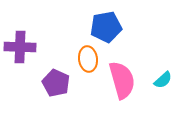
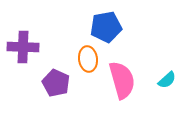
purple cross: moved 3 px right
cyan semicircle: moved 4 px right
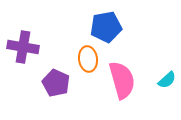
purple cross: rotated 8 degrees clockwise
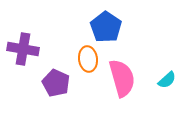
blue pentagon: rotated 28 degrees counterclockwise
purple cross: moved 2 px down
pink semicircle: moved 2 px up
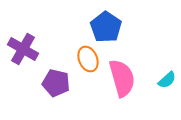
purple cross: rotated 20 degrees clockwise
orange ellipse: rotated 15 degrees counterclockwise
purple pentagon: rotated 12 degrees counterclockwise
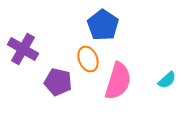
blue pentagon: moved 3 px left, 2 px up
pink semicircle: moved 4 px left, 3 px down; rotated 33 degrees clockwise
purple pentagon: moved 2 px right, 1 px up
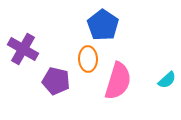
orange ellipse: rotated 20 degrees clockwise
purple pentagon: moved 2 px left, 1 px up
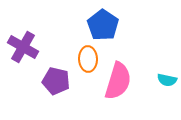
purple cross: moved 2 px up
cyan semicircle: rotated 54 degrees clockwise
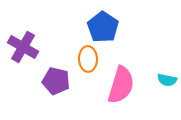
blue pentagon: moved 2 px down
pink semicircle: moved 3 px right, 4 px down
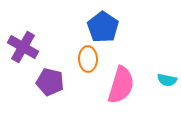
purple pentagon: moved 6 px left, 1 px down
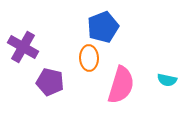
blue pentagon: rotated 16 degrees clockwise
orange ellipse: moved 1 px right, 1 px up
